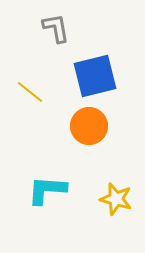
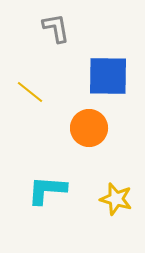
blue square: moved 13 px right; rotated 15 degrees clockwise
orange circle: moved 2 px down
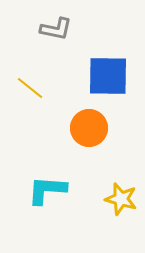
gray L-shape: moved 1 px down; rotated 112 degrees clockwise
yellow line: moved 4 px up
yellow star: moved 5 px right
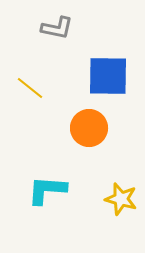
gray L-shape: moved 1 px right, 1 px up
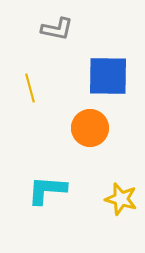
gray L-shape: moved 1 px down
yellow line: rotated 36 degrees clockwise
orange circle: moved 1 px right
